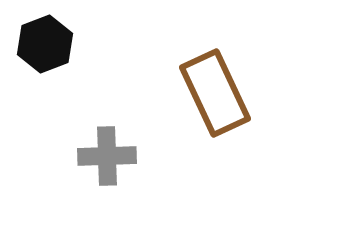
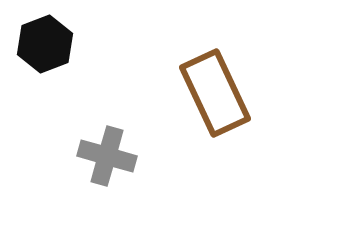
gray cross: rotated 18 degrees clockwise
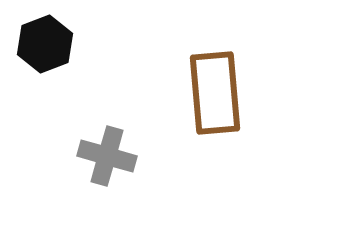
brown rectangle: rotated 20 degrees clockwise
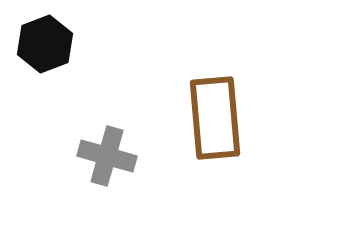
brown rectangle: moved 25 px down
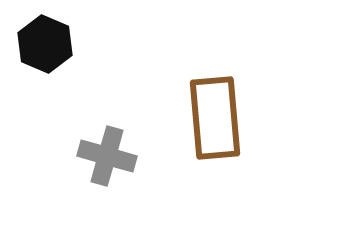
black hexagon: rotated 16 degrees counterclockwise
